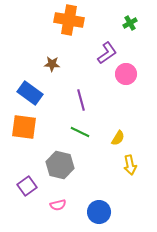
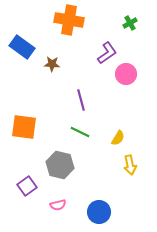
blue rectangle: moved 8 px left, 46 px up
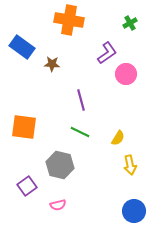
blue circle: moved 35 px right, 1 px up
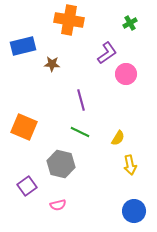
blue rectangle: moved 1 px right, 1 px up; rotated 50 degrees counterclockwise
orange square: rotated 16 degrees clockwise
gray hexagon: moved 1 px right, 1 px up
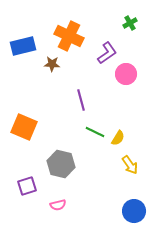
orange cross: moved 16 px down; rotated 16 degrees clockwise
green line: moved 15 px right
yellow arrow: rotated 24 degrees counterclockwise
purple square: rotated 18 degrees clockwise
